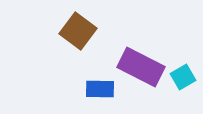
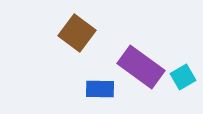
brown square: moved 1 px left, 2 px down
purple rectangle: rotated 9 degrees clockwise
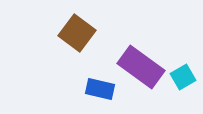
blue rectangle: rotated 12 degrees clockwise
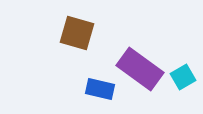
brown square: rotated 21 degrees counterclockwise
purple rectangle: moved 1 px left, 2 px down
